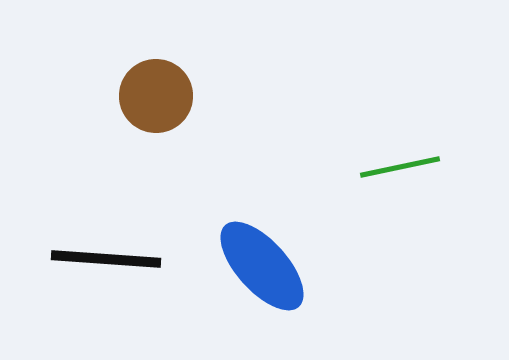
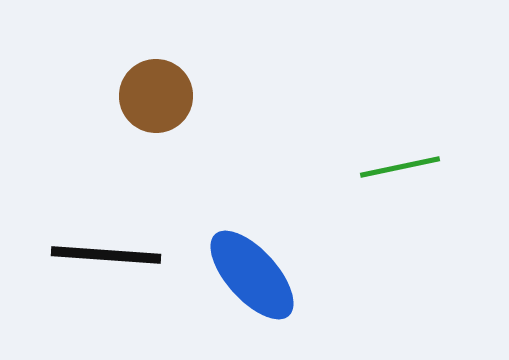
black line: moved 4 px up
blue ellipse: moved 10 px left, 9 px down
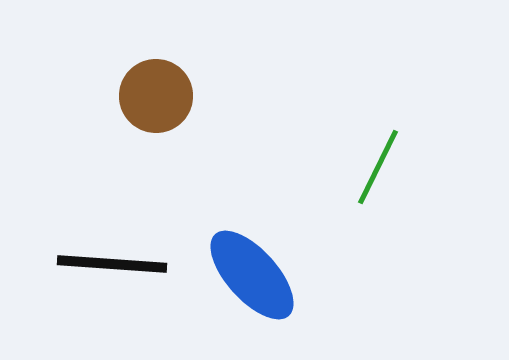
green line: moved 22 px left; rotated 52 degrees counterclockwise
black line: moved 6 px right, 9 px down
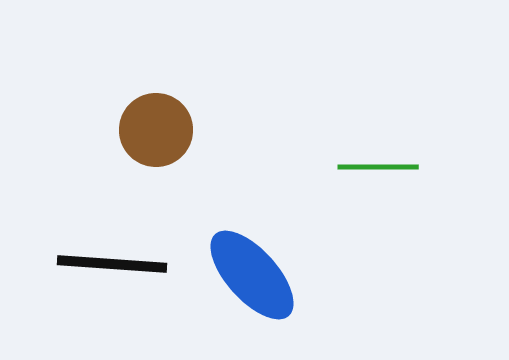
brown circle: moved 34 px down
green line: rotated 64 degrees clockwise
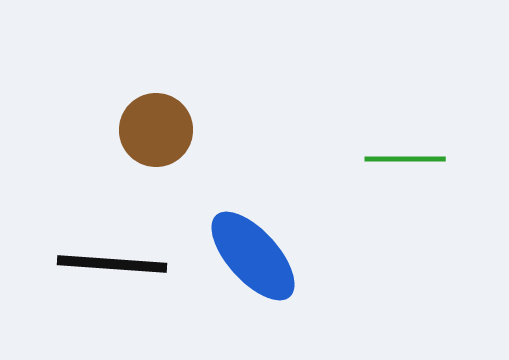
green line: moved 27 px right, 8 px up
blue ellipse: moved 1 px right, 19 px up
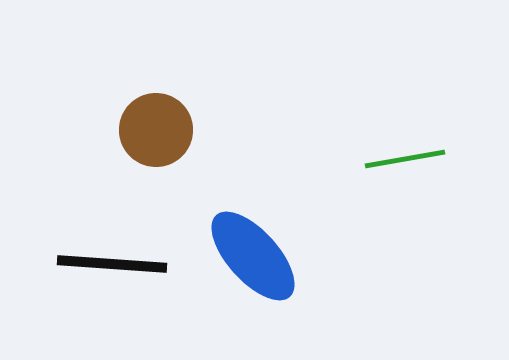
green line: rotated 10 degrees counterclockwise
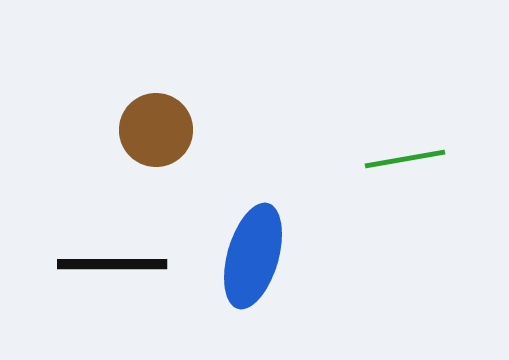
blue ellipse: rotated 58 degrees clockwise
black line: rotated 4 degrees counterclockwise
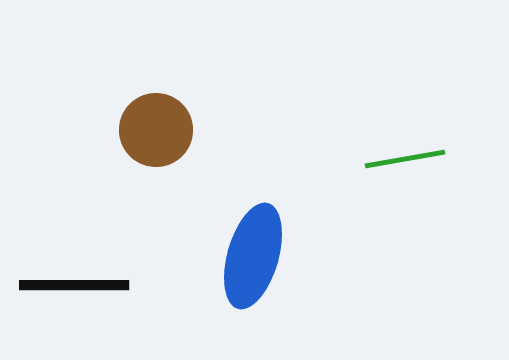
black line: moved 38 px left, 21 px down
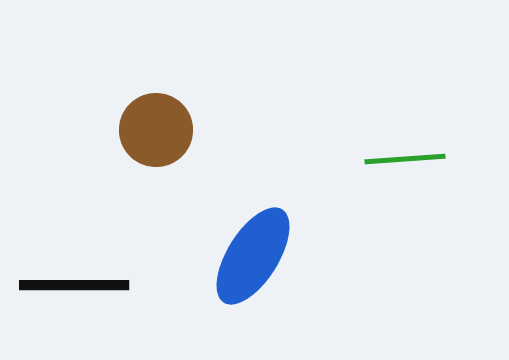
green line: rotated 6 degrees clockwise
blue ellipse: rotated 16 degrees clockwise
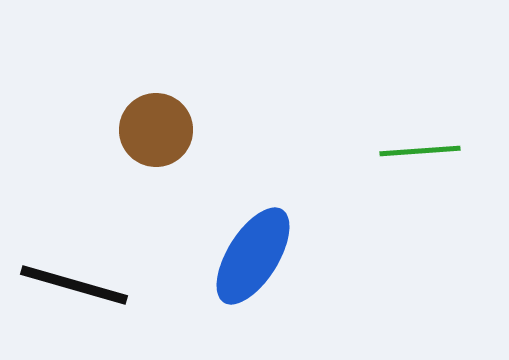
green line: moved 15 px right, 8 px up
black line: rotated 16 degrees clockwise
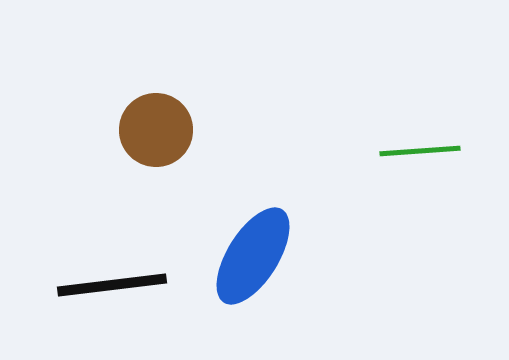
black line: moved 38 px right; rotated 23 degrees counterclockwise
